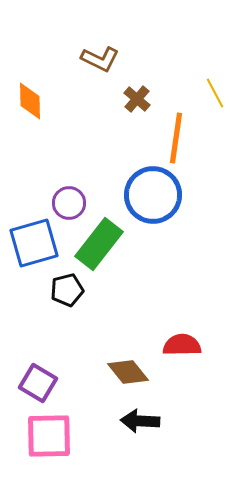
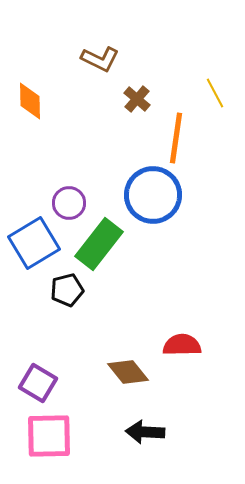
blue square: rotated 15 degrees counterclockwise
black arrow: moved 5 px right, 11 px down
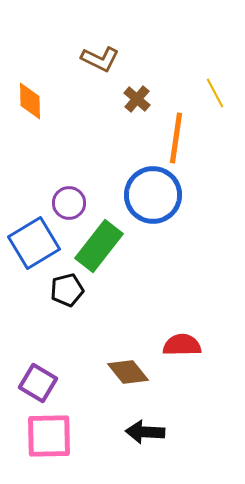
green rectangle: moved 2 px down
